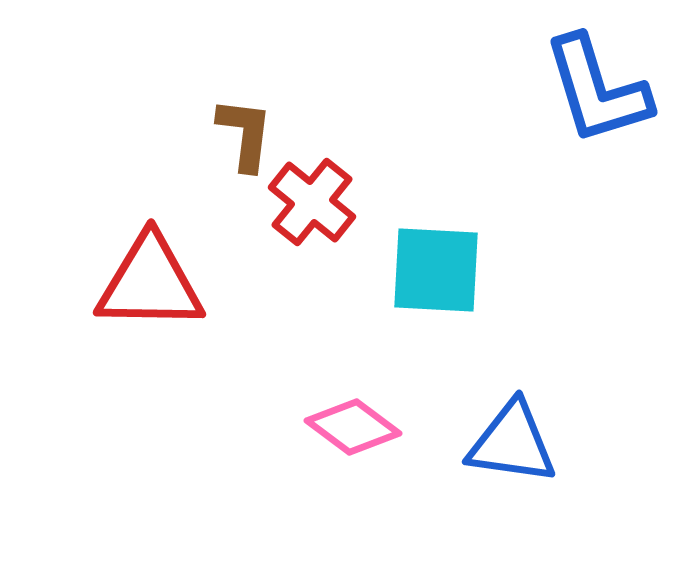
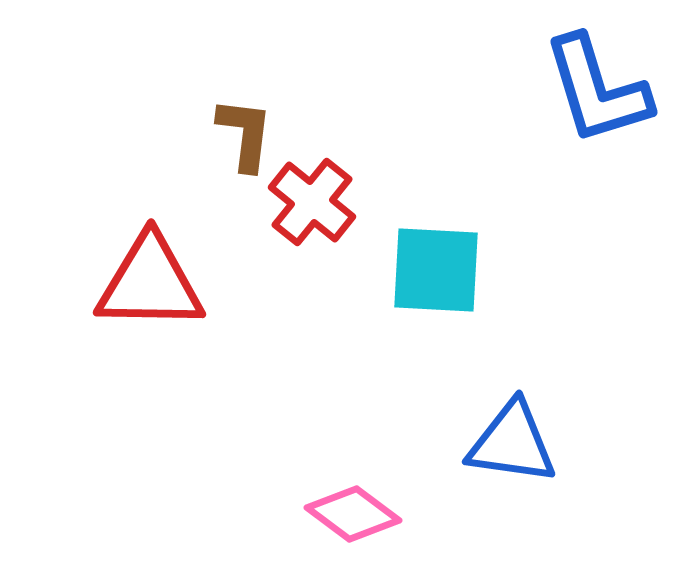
pink diamond: moved 87 px down
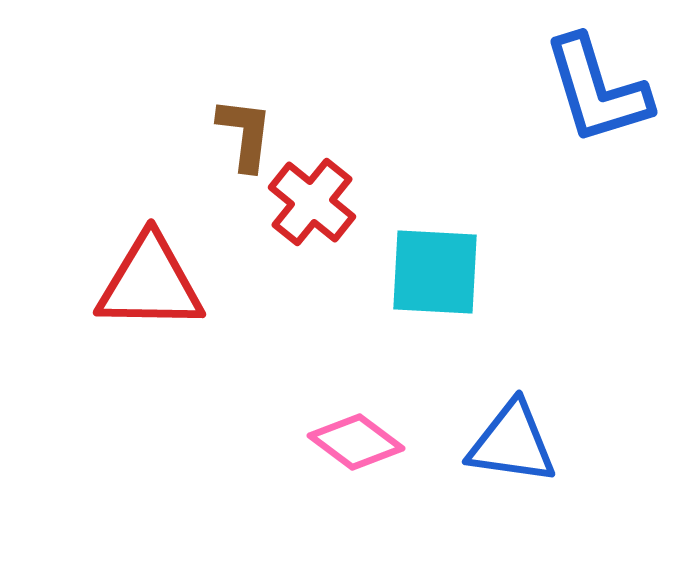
cyan square: moved 1 px left, 2 px down
pink diamond: moved 3 px right, 72 px up
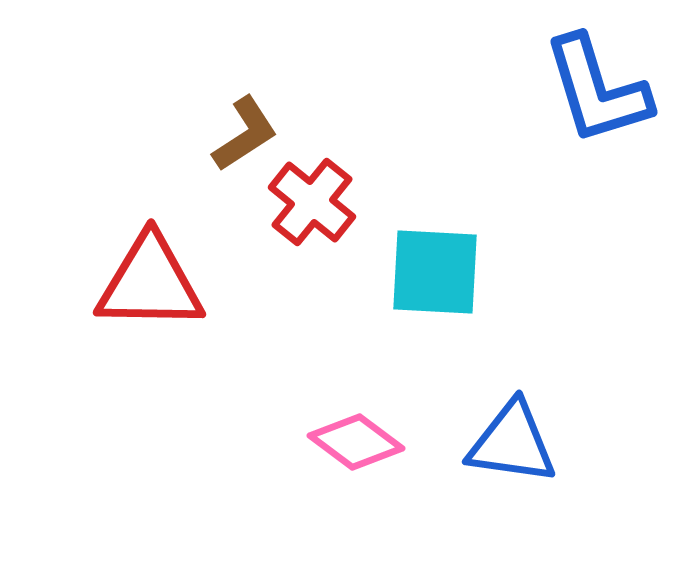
brown L-shape: rotated 50 degrees clockwise
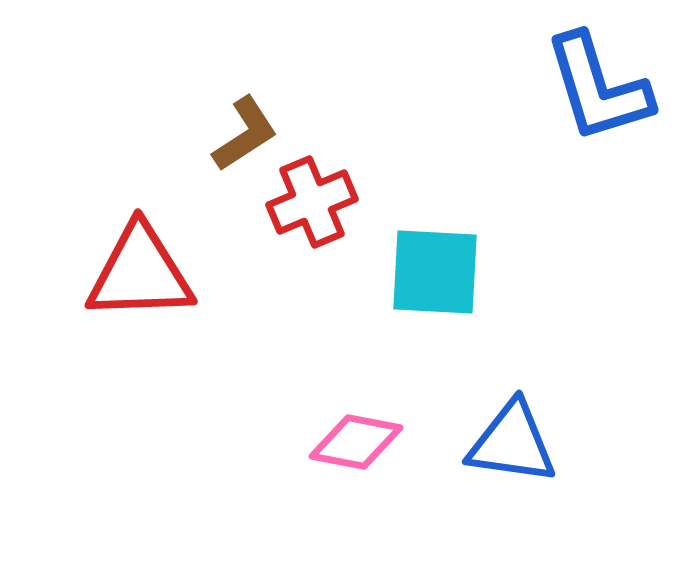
blue L-shape: moved 1 px right, 2 px up
red cross: rotated 28 degrees clockwise
red triangle: moved 10 px left, 10 px up; rotated 3 degrees counterclockwise
pink diamond: rotated 26 degrees counterclockwise
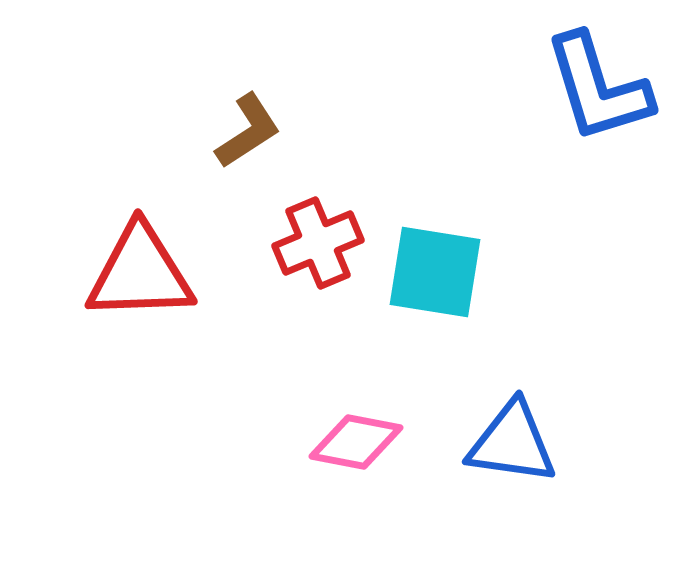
brown L-shape: moved 3 px right, 3 px up
red cross: moved 6 px right, 41 px down
cyan square: rotated 6 degrees clockwise
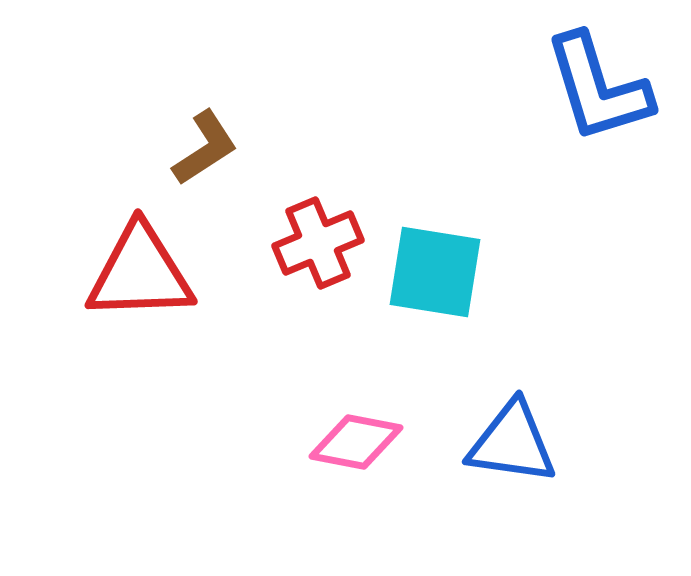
brown L-shape: moved 43 px left, 17 px down
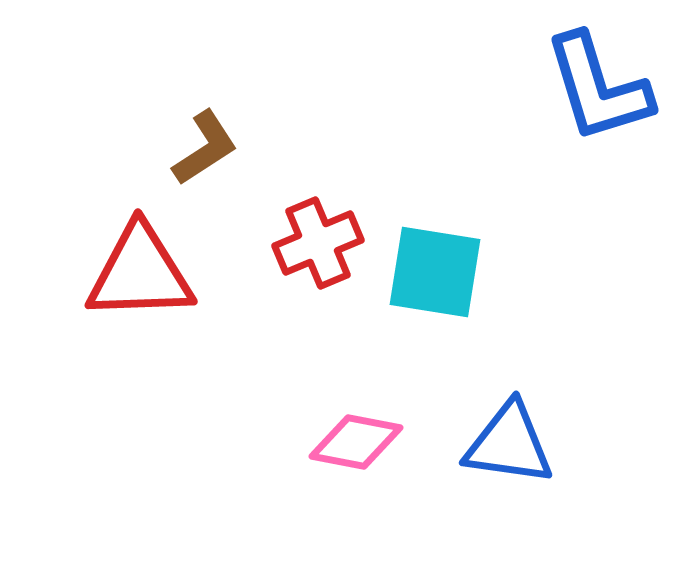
blue triangle: moved 3 px left, 1 px down
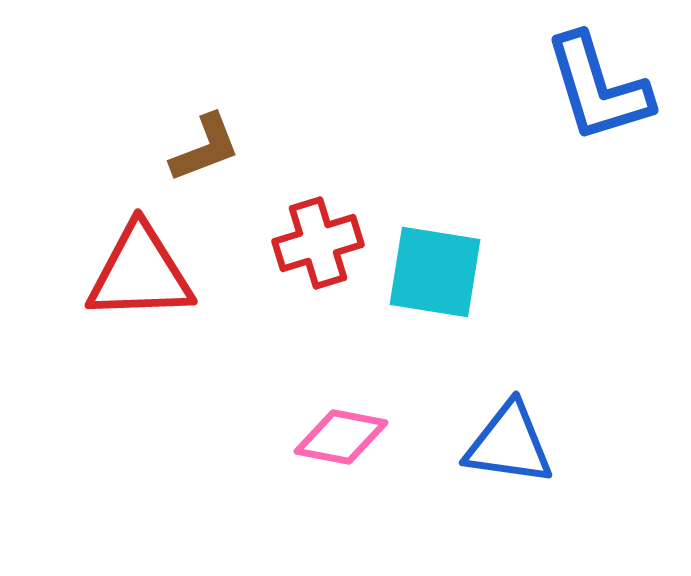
brown L-shape: rotated 12 degrees clockwise
red cross: rotated 6 degrees clockwise
pink diamond: moved 15 px left, 5 px up
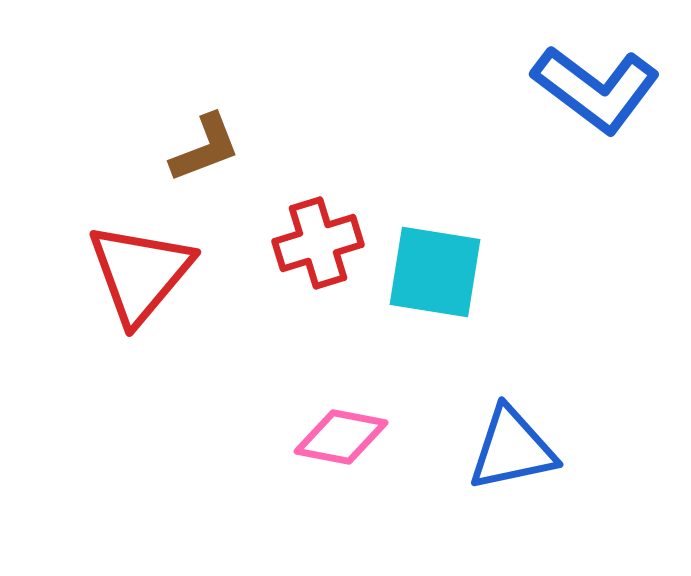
blue L-shape: moved 2 px left, 1 px down; rotated 36 degrees counterclockwise
red triangle: rotated 48 degrees counterclockwise
blue triangle: moved 3 px right, 5 px down; rotated 20 degrees counterclockwise
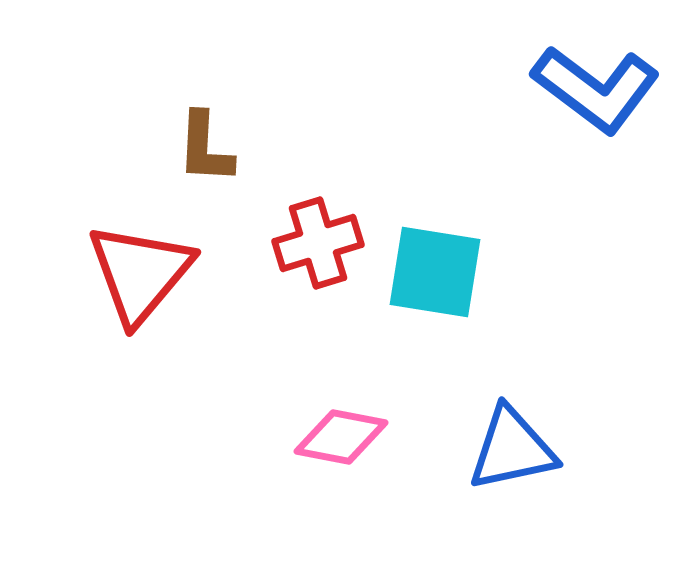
brown L-shape: rotated 114 degrees clockwise
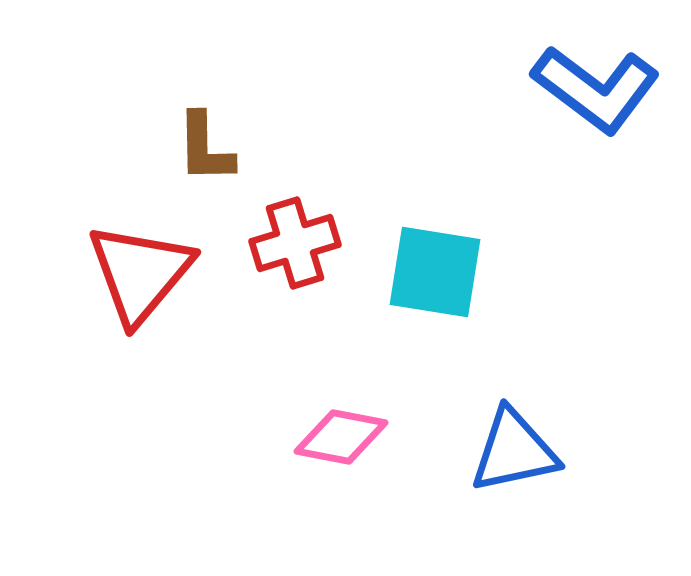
brown L-shape: rotated 4 degrees counterclockwise
red cross: moved 23 px left
blue triangle: moved 2 px right, 2 px down
